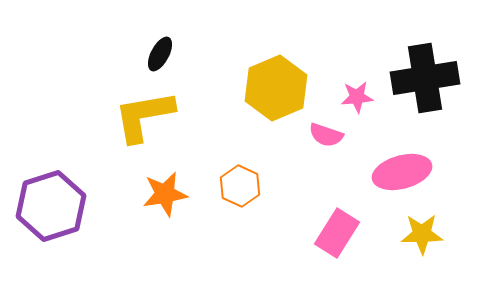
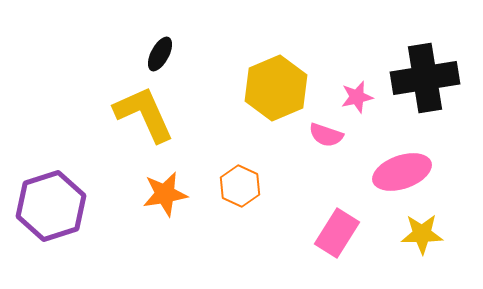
pink star: rotated 8 degrees counterclockwise
yellow L-shape: moved 2 px up; rotated 76 degrees clockwise
pink ellipse: rotated 4 degrees counterclockwise
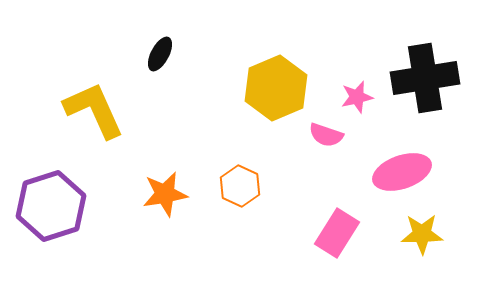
yellow L-shape: moved 50 px left, 4 px up
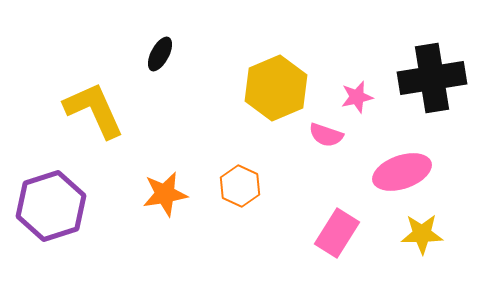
black cross: moved 7 px right
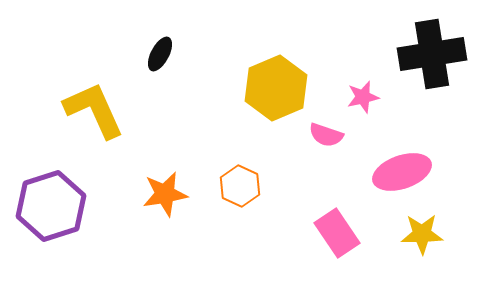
black cross: moved 24 px up
pink star: moved 6 px right
pink rectangle: rotated 66 degrees counterclockwise
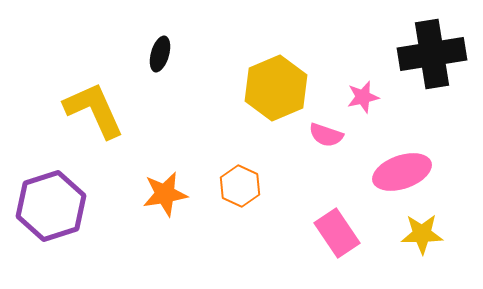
black ellipse: rotated 12 degrees counterclockwise
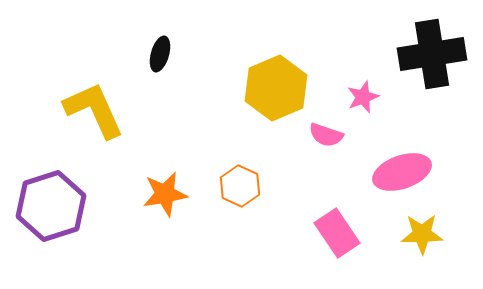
pink star: rotated 8 degrees counterclockwise
